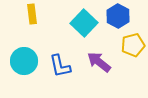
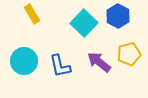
yellow rectangle: rotated 24 degrees counterclockwise
yellow pentagon: moved 4 px left, 9 px down
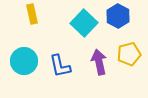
yellow rectangle: rotated 18 degrees clockwise
purple arrow: rotated 40 degrees clockwise
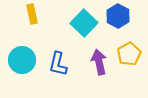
yellow pentagon: rotated 15 degrees counterclockwise
cyan circle: moved 2 px left, 1 px up
blue L-shape: moved 2 px left, 2 px up; rotated 25 degrees clockwise
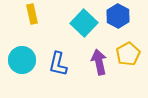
yellow pentagon: moved 1 px left
